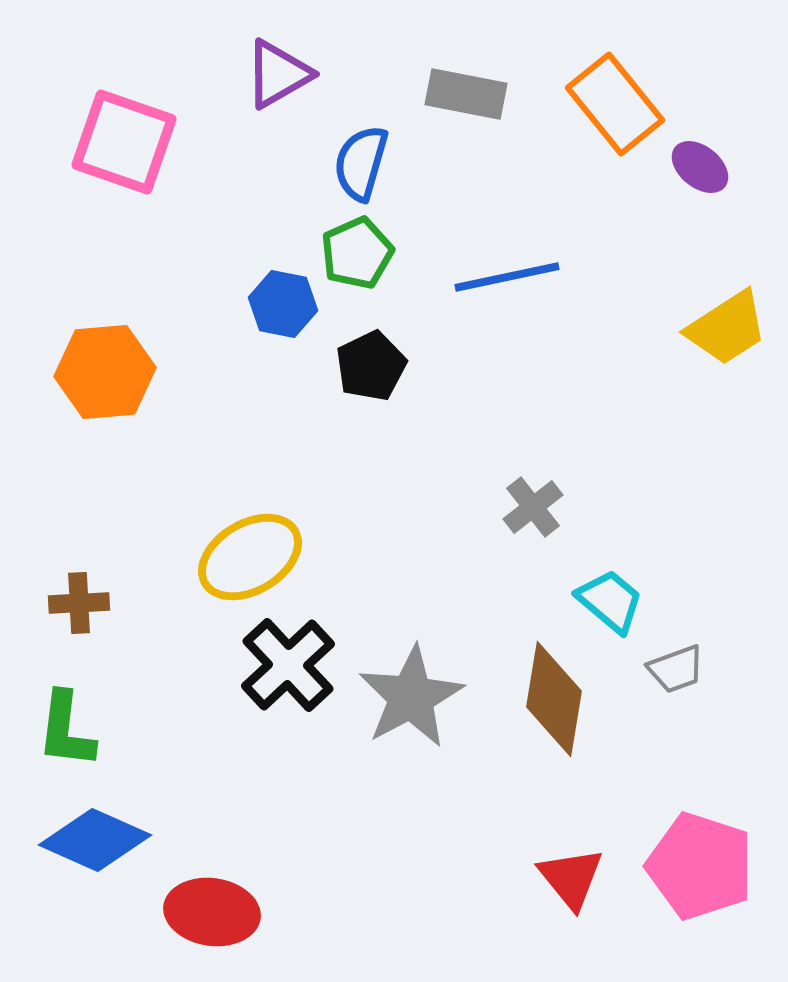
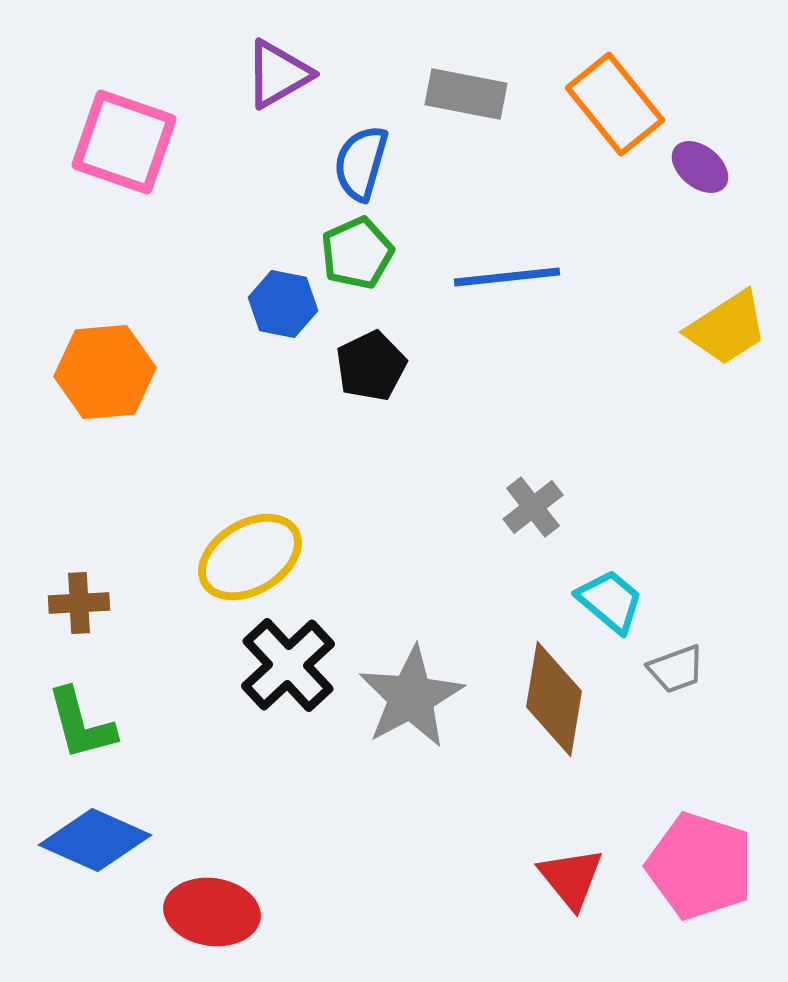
blue line: rotated 6 degrees clockwise
green L-shape: moved 15 px right, 6 px up; rotated 22 degrees counterclockwise
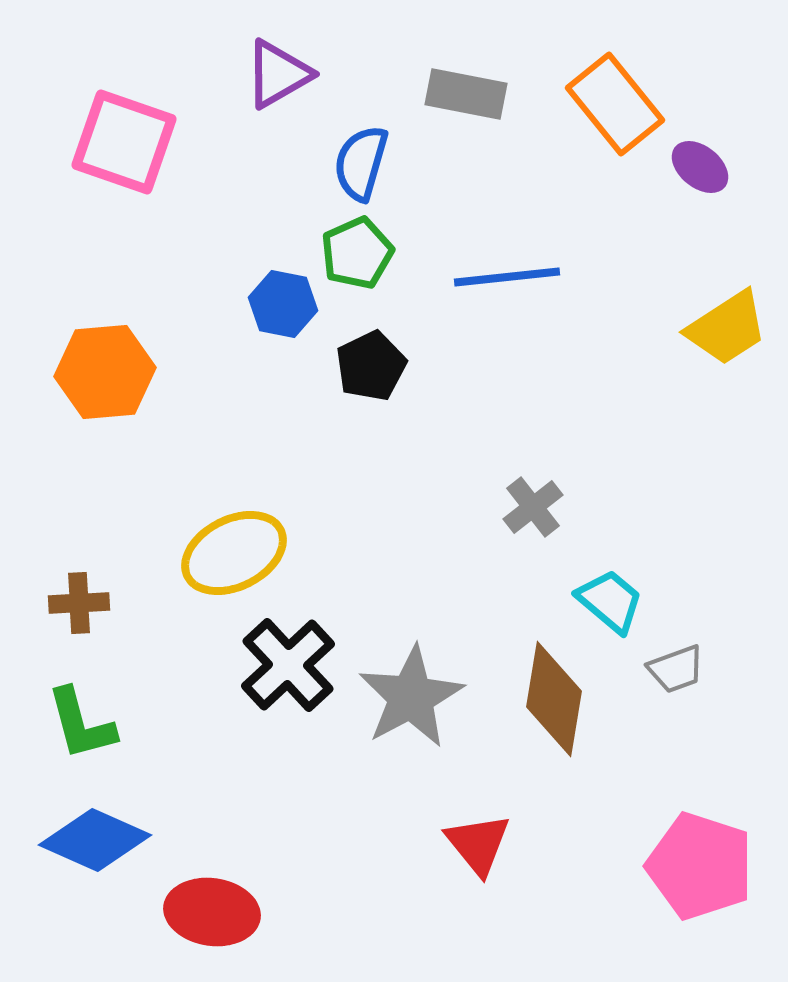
yellow ellipse: moved 16 px left, 4 px up; rotated 4 degrees clockwise
red triangle: moved 93 px left, 34 px up
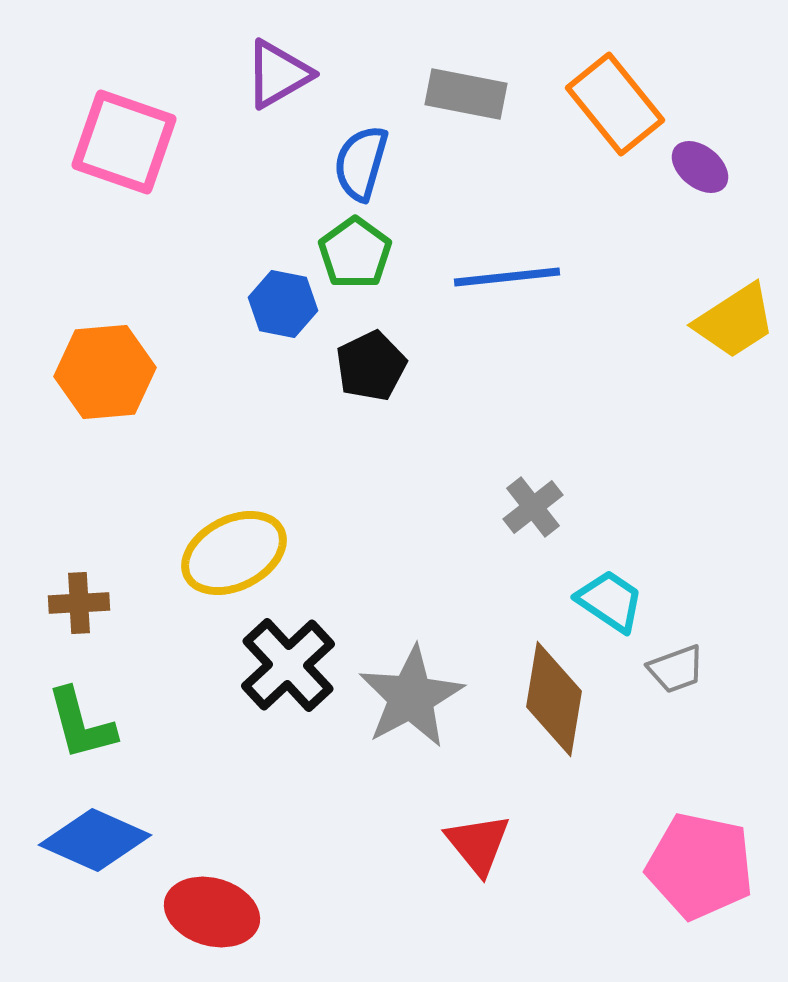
green pentagon: moved 2 px left; rotated 12 degrees counterclockwise
yellow trapezoid: moved 8 px right, 7 px up
cyan trapezoid: rotated 6 degrees counterclockwise
pink pentagon: rotated 6 degrees counterclockwise
red ellipse: rotated 8 degrees clockwise
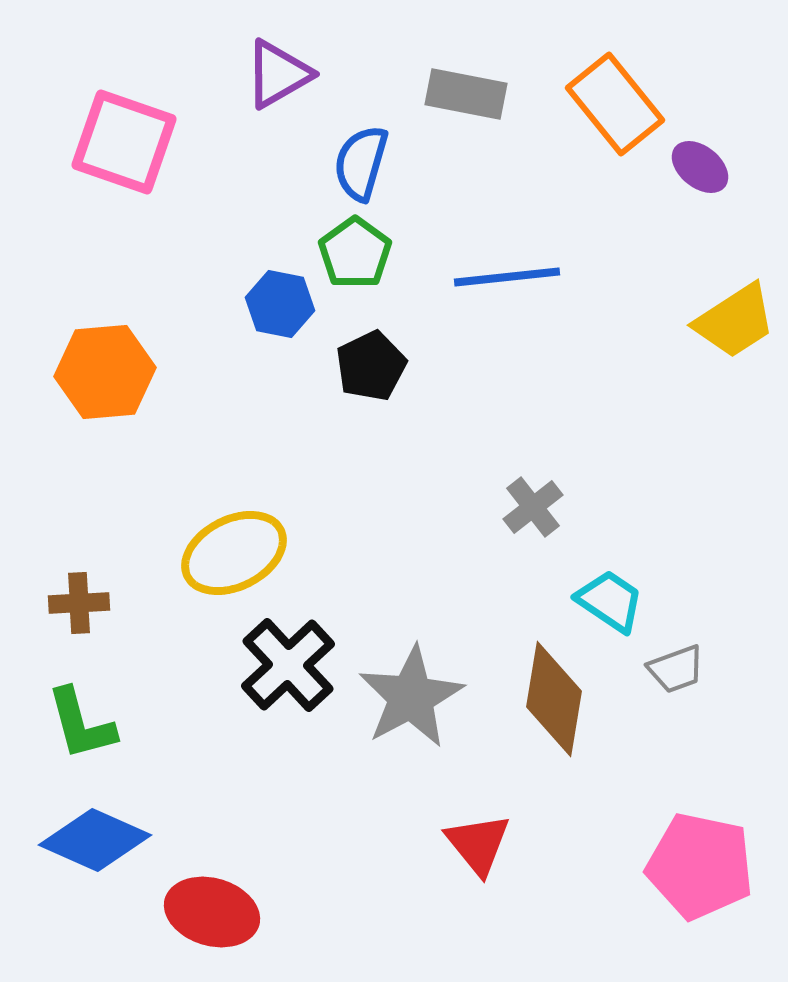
blue hexagon: moved 3 px left
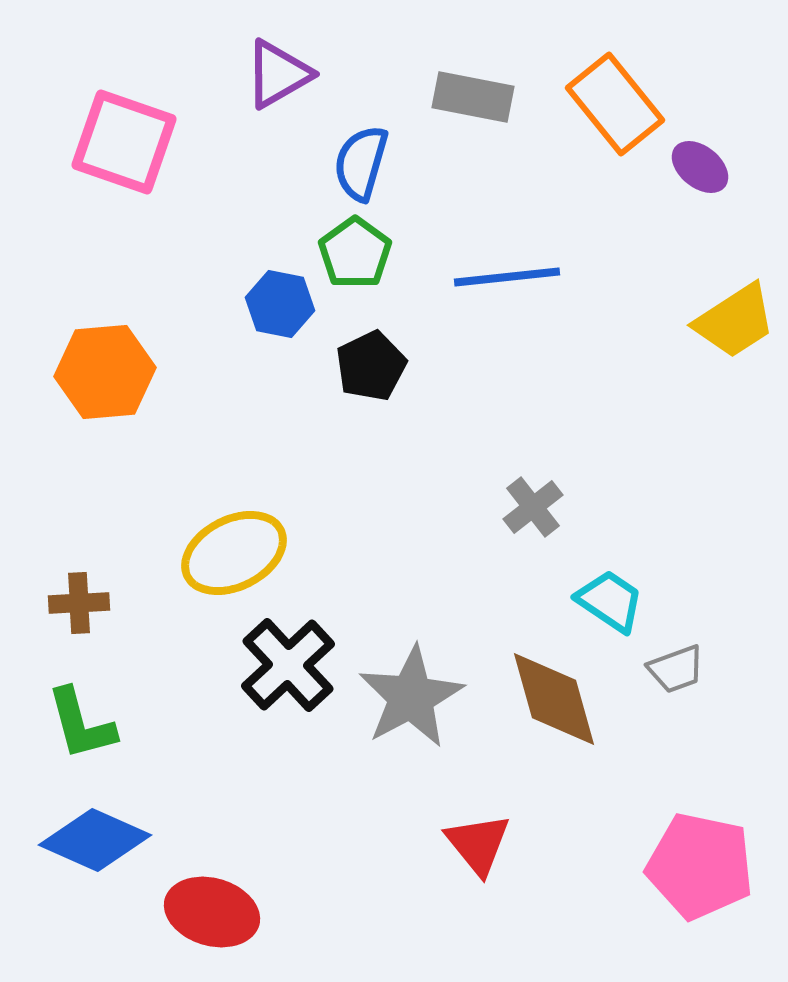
gray rectangle: moved 7 px right, 3 px down
brown diamond: rotated 25 degrees counterclockwise
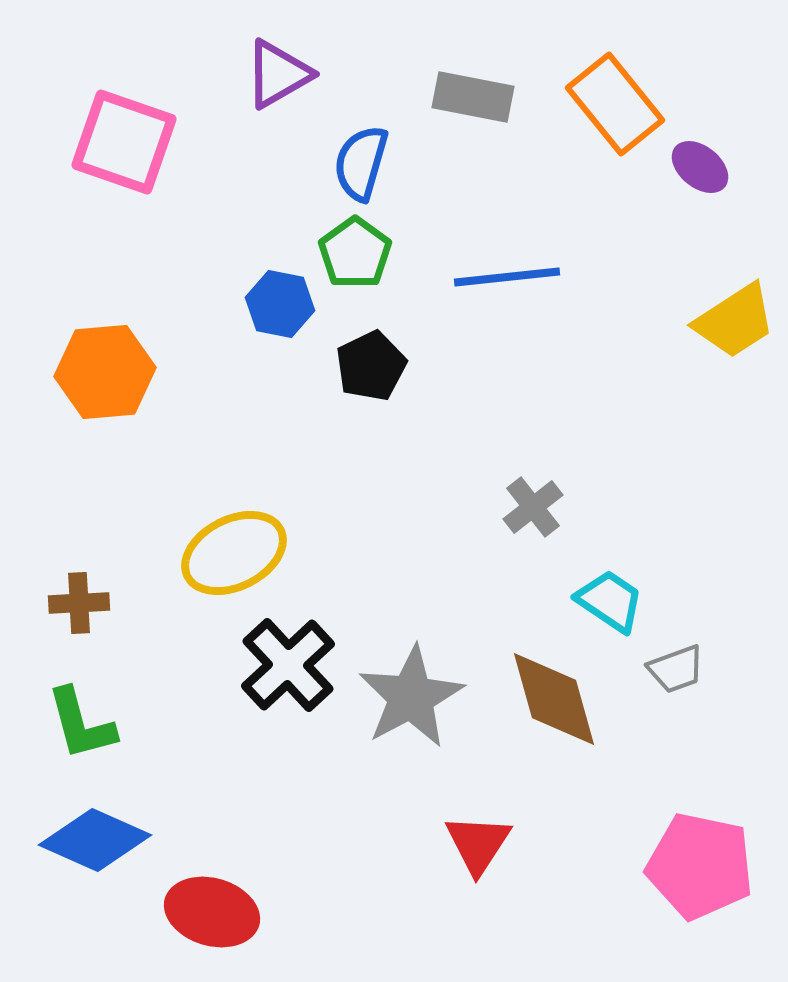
red triangle: rotated 12 degrees clockwise
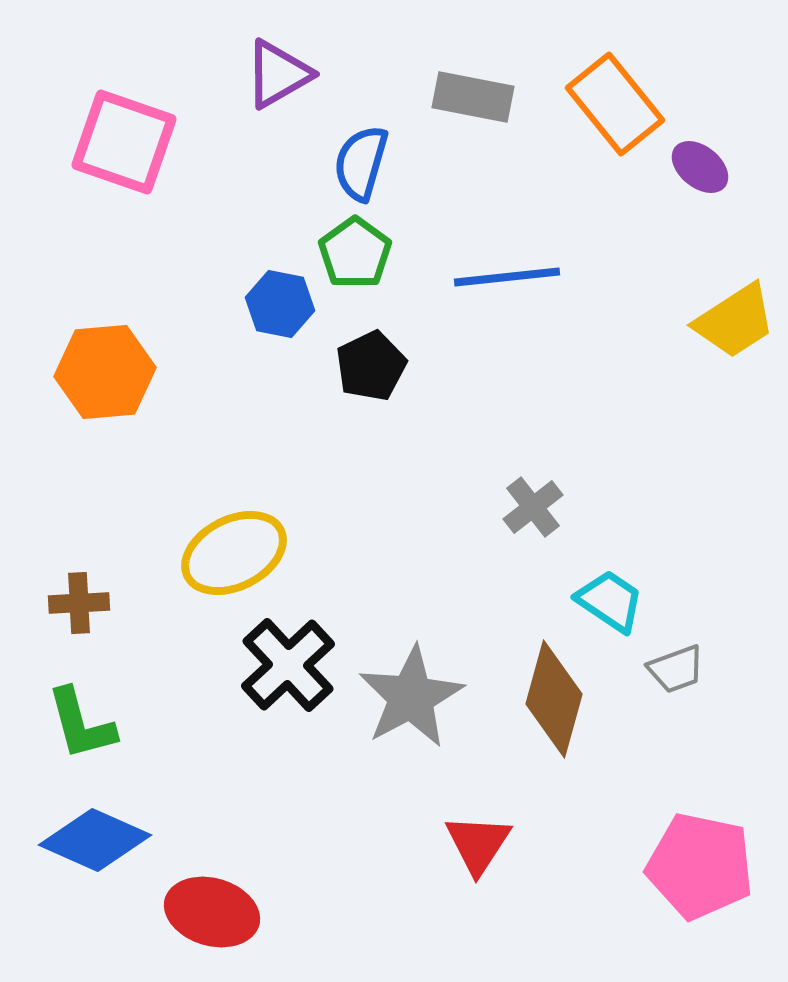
brown diamond: rotated 31 degrees clockwise
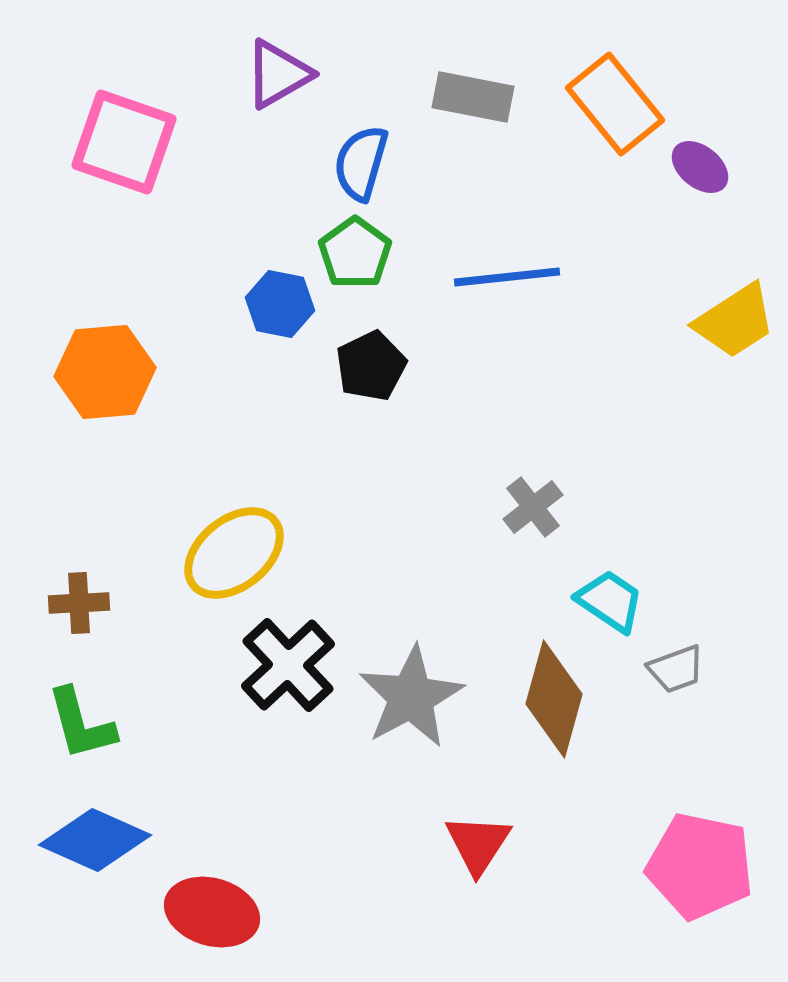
yellow ellipse: rotated 12 degrees counterclockwise
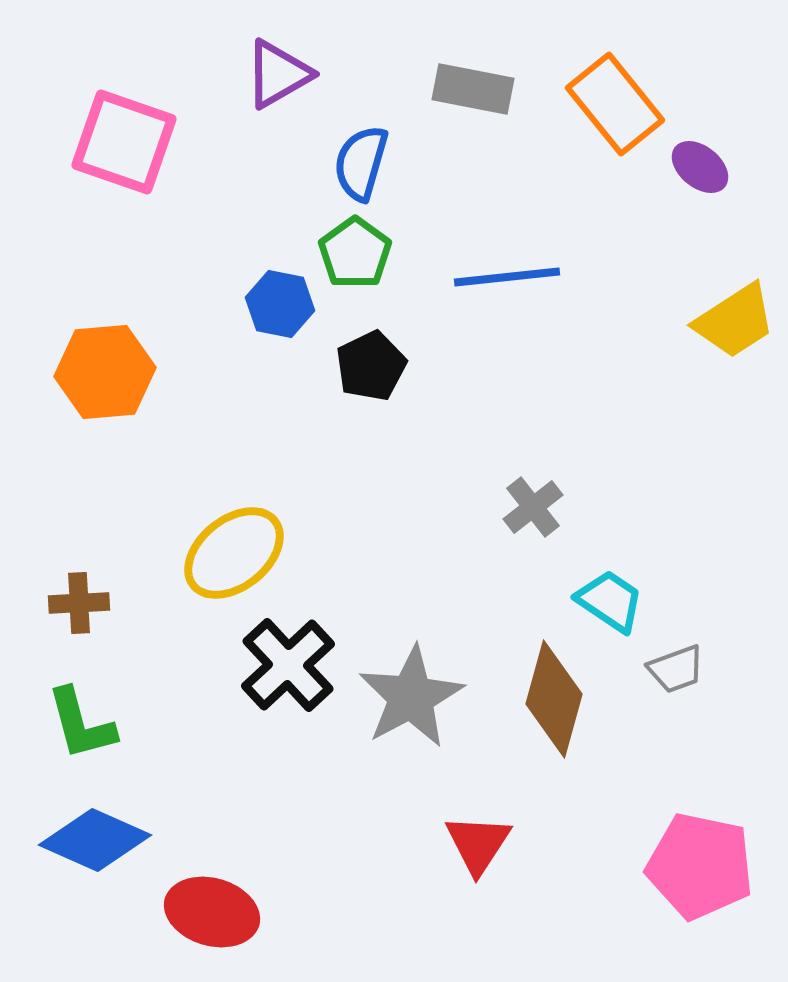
gray rectangle: moved 8 px up
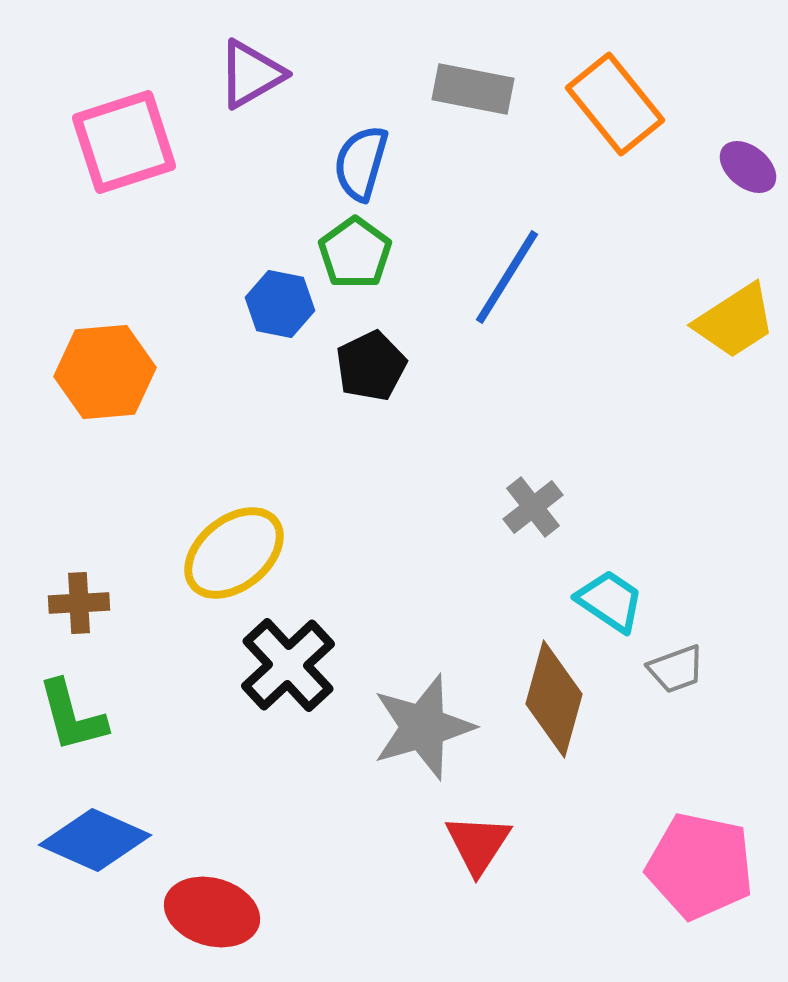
purple triangle: moved 27 px left
pink square: rotated 37 degrees counterclockwise
purple ellipse: moved 48 px right
blue line: rotated 52 degrees counterclockwise
gray star: moved 12 px right, 30 px down; rotated 12 degrees clockwise
green L-shape: moved 9 px left, 8 px up
